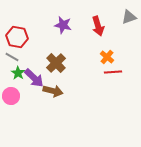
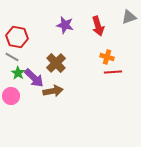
purple star: moved 2 px right
orange cross: rotated 24 degrees counterclockwise
brown arrow: rotated 24 degrees counterclockwise
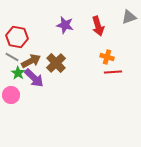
brown arrow: moved 22 px left, 30 px up; rotated 18 degrees counterclockwise
pink circle: moved 1 px up
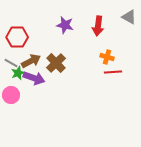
gray triangle: rotated 49 degrees clockwise
red arrow: rotated 24 degrees clockwise
red hexagon: rotated 10 degrees counterclockwise
gray line: moved 1 px left, 6 px down
green star: rotated 16 degrees clockwise
purple arrow: rotated 25 degrees counterclockwise
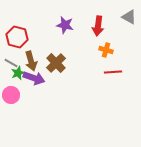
red hexagon: rotated 15 degrees clockwise
orange cross: moved 1 px left, 7 px up
brown arrow: rotated 102 degrees clockwise
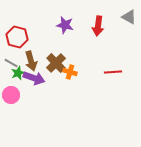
orange cross: moved 36 px left, 22 px down
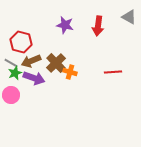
red hexagon: moved 4 px right, 5 px down
brown arrow: rotated 84 degrees clockwise
green star: moved 3 px left
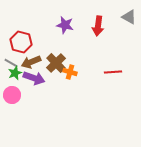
brown arrow: moved 1 px down
pink circle: moved 1 px right
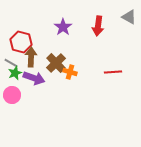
purple star: moved 2 px left, 2 px down; rotated 24 degrees clockwise
brown arrow: moved 5 px up; rotated 114 degrees clockwise
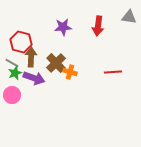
gray triangle: rotated 21 degrees counterclockwise
purple star: rotated 30 degrees clockwise
gray line: moved 1 px right
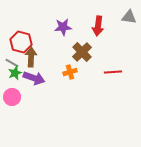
brown cross: moved 26 px right, 11 px up
orange cross: rotated 32 degrees counterclockwise
pink circle: moved 2 px down
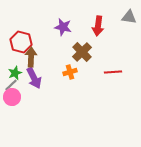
purple star: rotated 18 degrees clockwise
gray line: moved 1 px left, 22 px down; rotated 72 degrees counterclockwise
purple arrow: rotated 45 degrees clockwise
